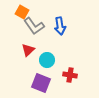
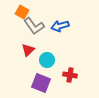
blue arrow: rotated 84 degrees clockwise
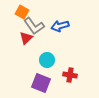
red triangle: moved 2 px left, 12 px up
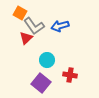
orange square: moved 2 px left, 1 px down
purple square: rotated 18 degrees clockwise
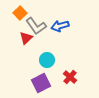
orange square: rotated 16 degrees clockwise
gray L-shape: moved 2 px right
red cross: moved 2 px down; rotated 32 degrees clockwise
purple square: rotated 24 degrees clockwise
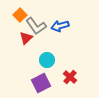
orange square: moved 2 px down
